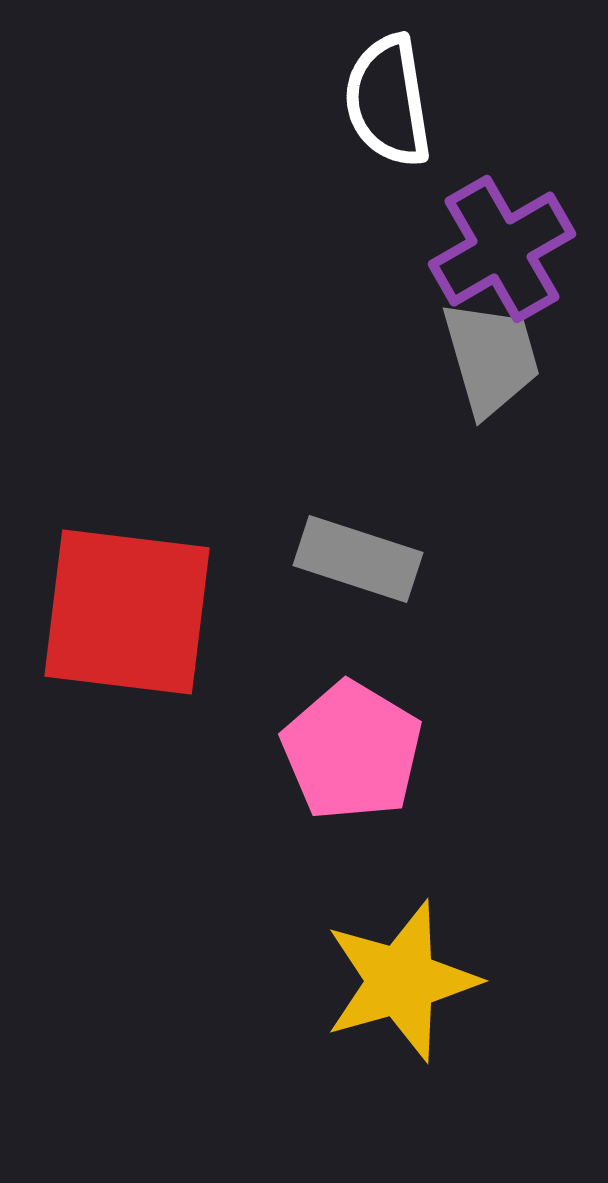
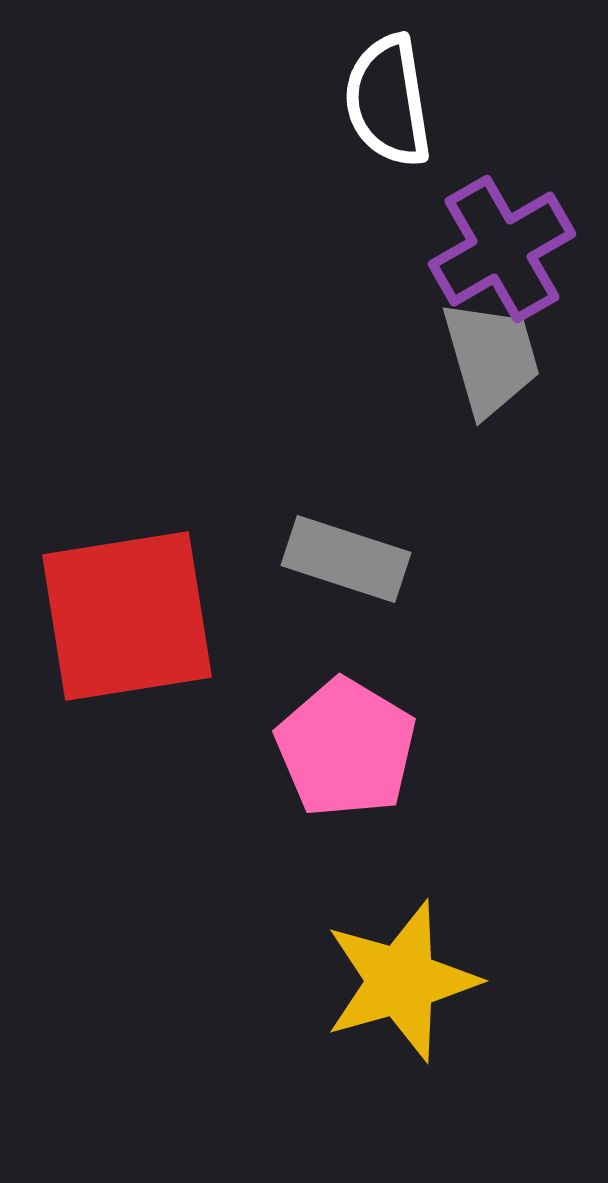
gray rectangle: moved 12 px left
red square: moved 4 px down; rotated 16 degrees counterclockwise
pink pentagon: moved 6 px left, 3 px up
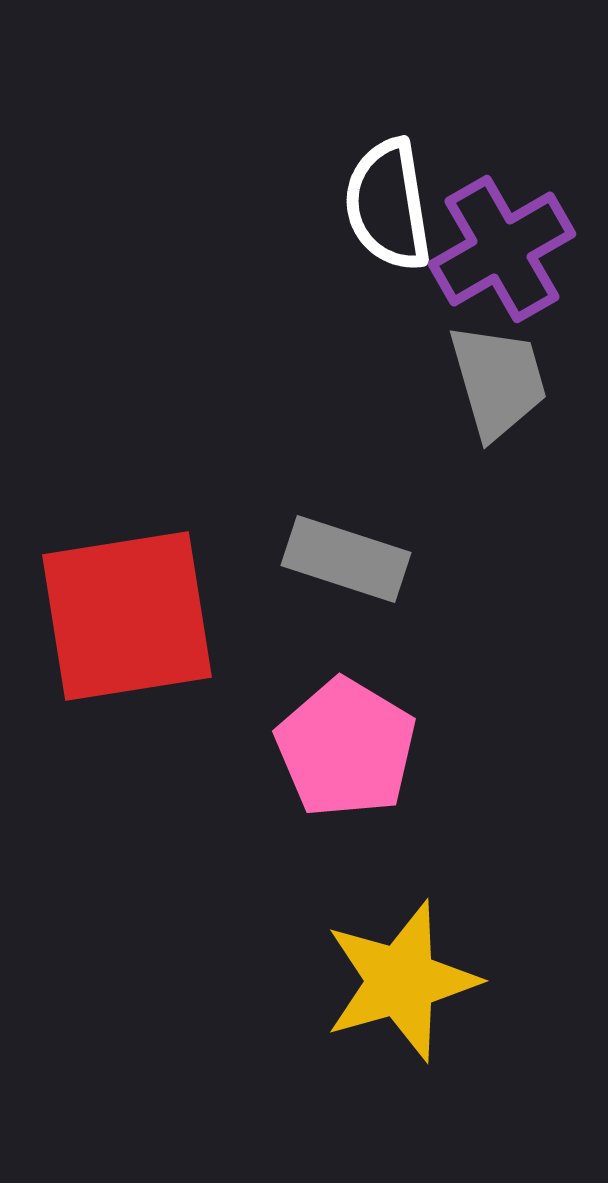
white semicircle: moved 104 px down
gray trapezoid: moved 7 px right, 23 px down
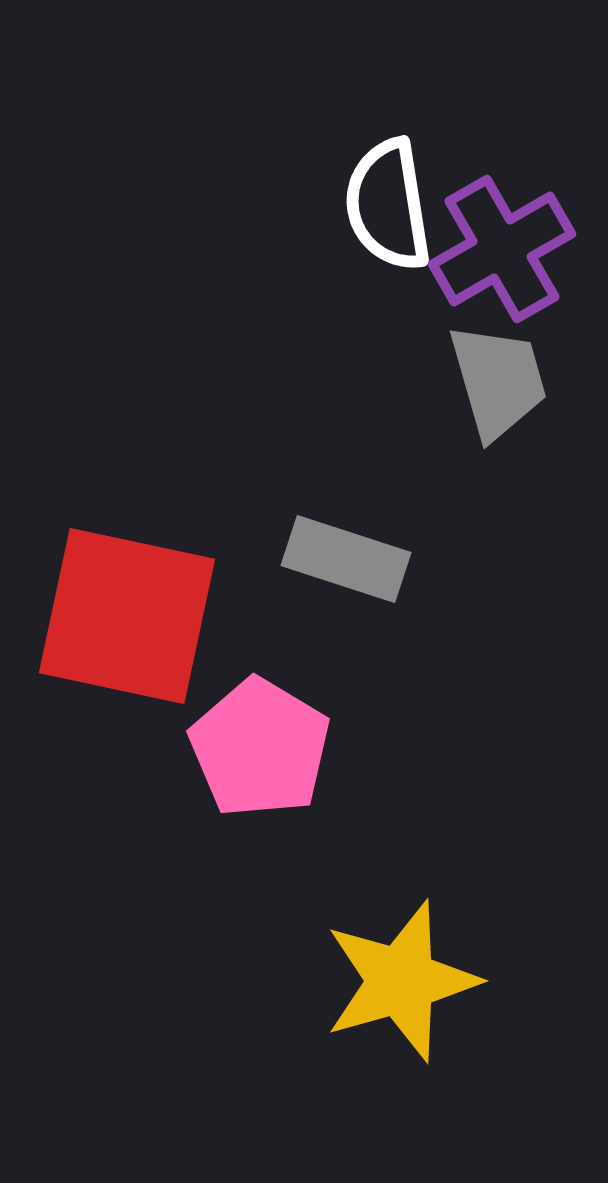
red square: rotated 21 degrees clockwise
pink pentagon: moved 86 px left
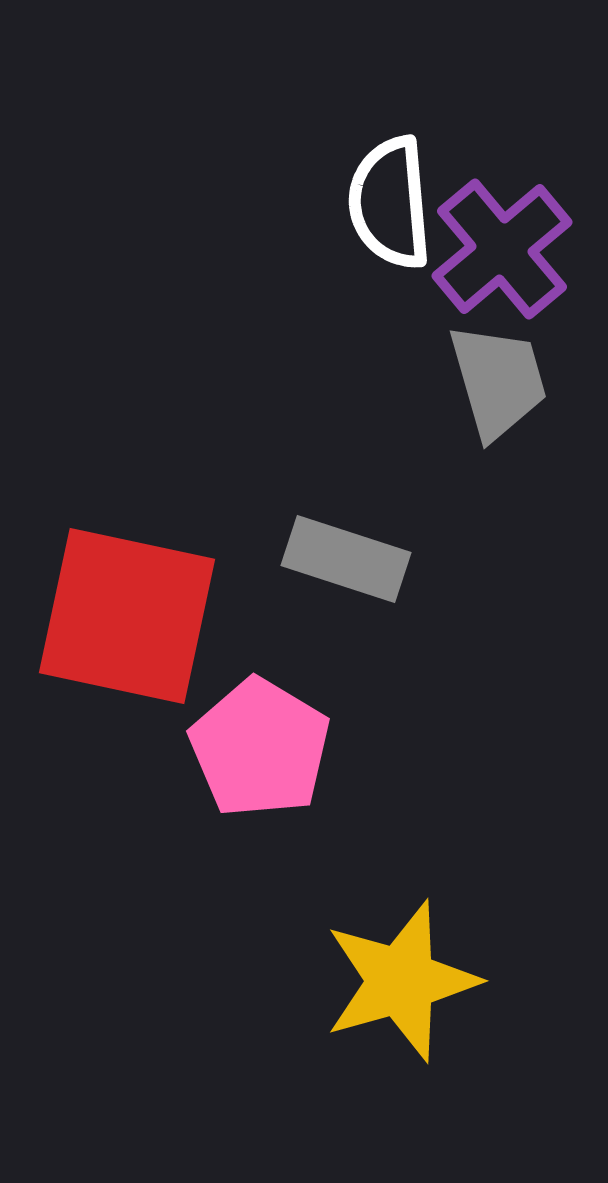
white semicircle: moved 2 px right, 2 px up; rotated 4 degrees clockwise
purple cross: rotated 10 degrees counterclockwise
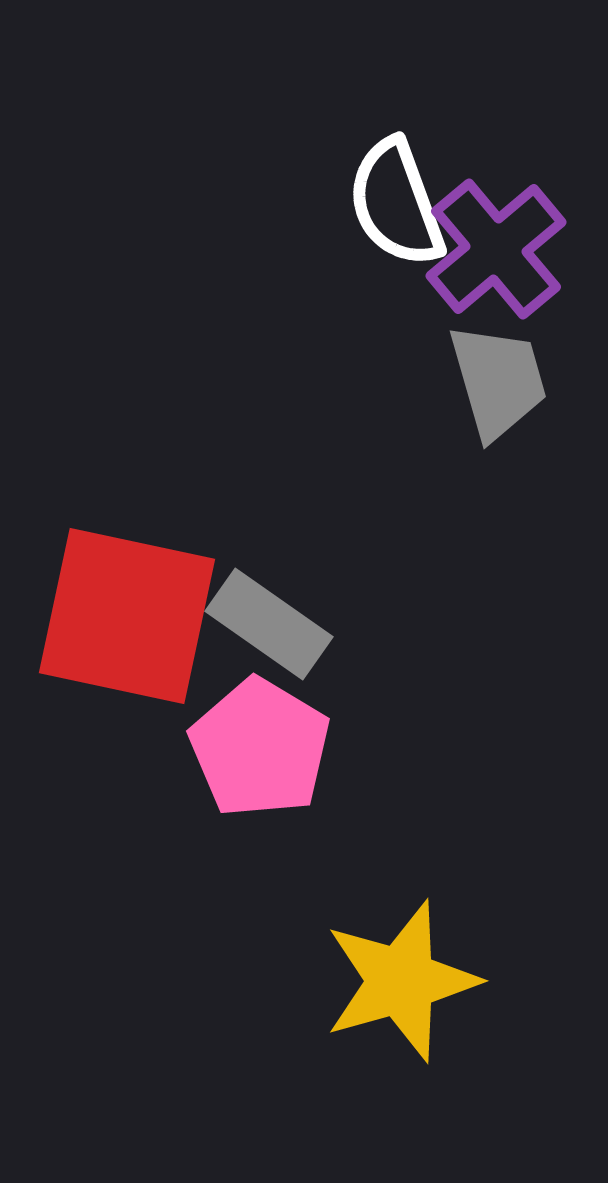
white semicircle: moved 6 px right; rotated 15 degrees counterclockwise
purple cross: moved 6 px left
gray rectangle: moved 77 px left, 65 px down; rotated 17 degrees clockwise
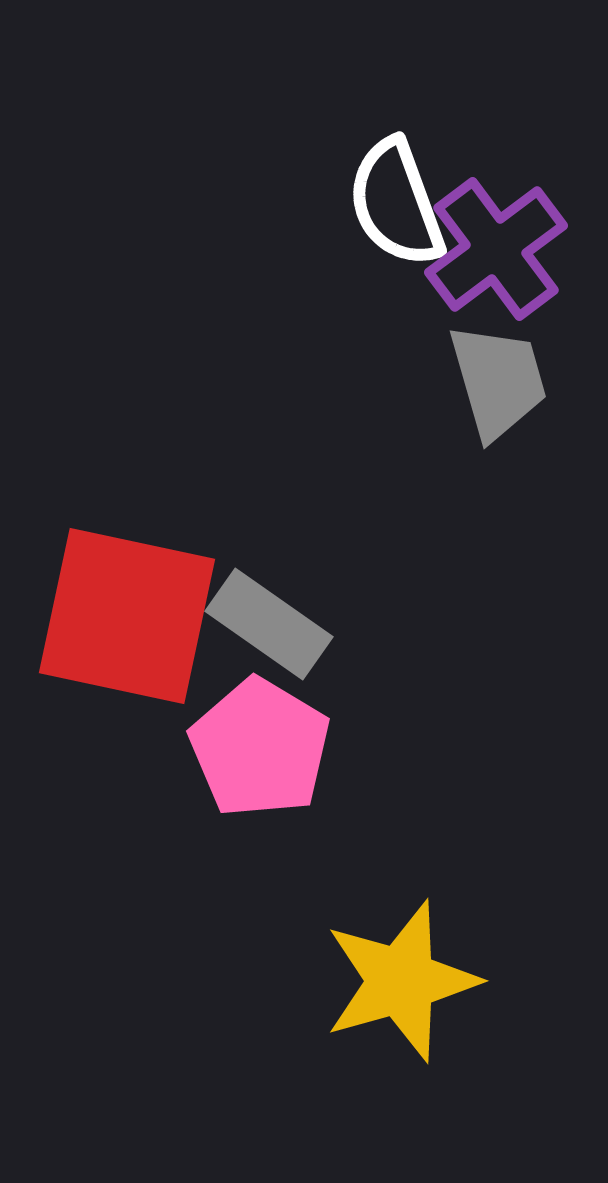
purple cross: rotated 3 degrees clockwise
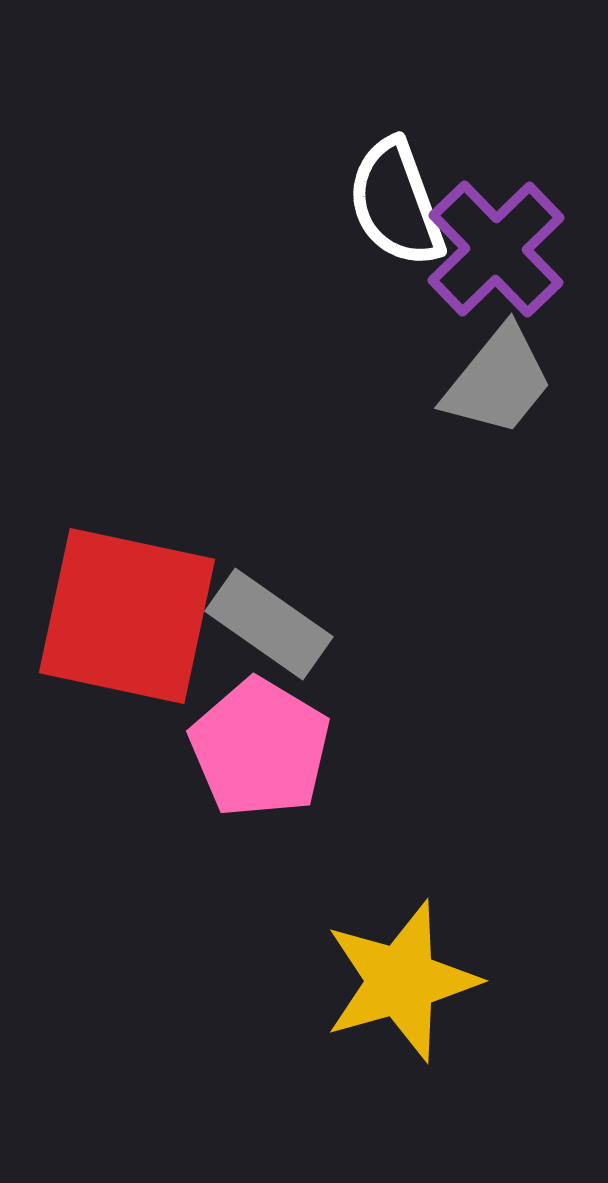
purple cross: rotated 7 degrees counterclockwise
gray trapezoid: rotated 55 degrees clockwise
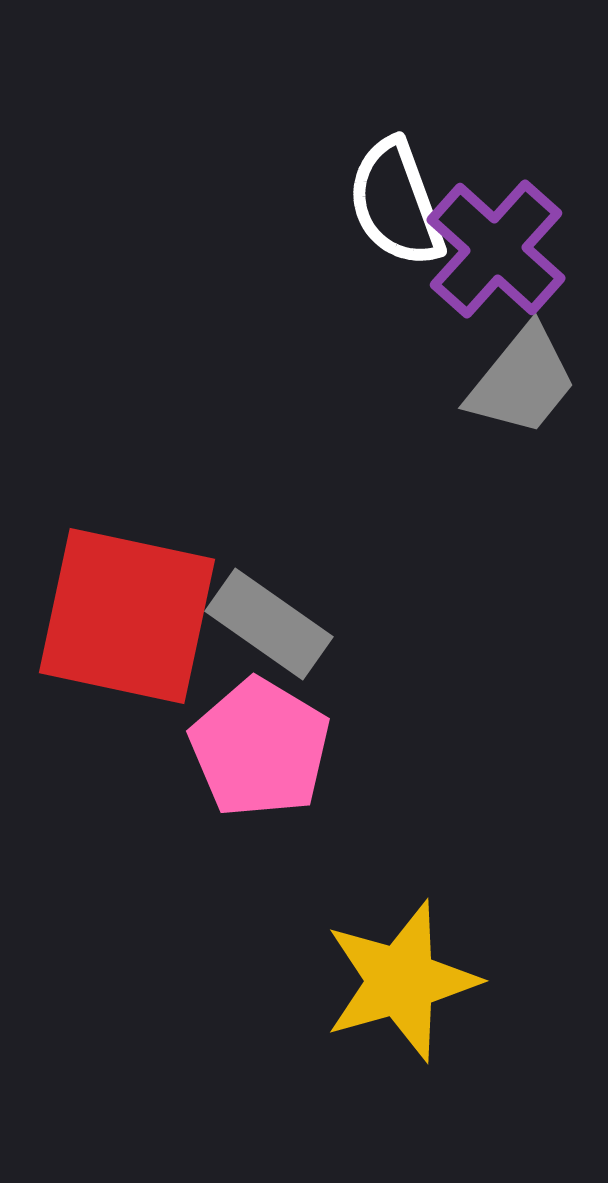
purple cross: rotated 4 degrees counterclockwise
gray trapezoid: moved 24 px right
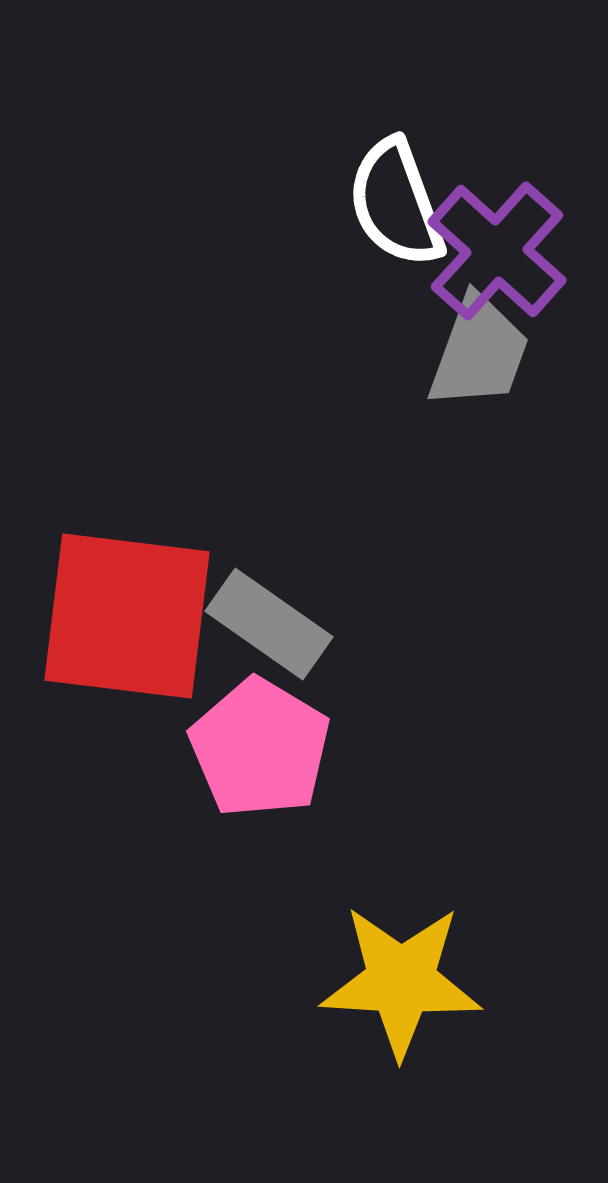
purple cross: moved 1 px right, 2 px down
gray trapezoid: moved 43 px left, 29 px up; rotated 19 degrees counterclockwise
red square: rotated 5 degrees counterclockwise
yellow star: rotated 19 degrees clockwise
